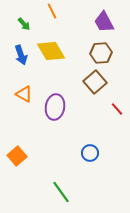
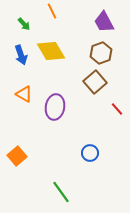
brown hexagon: rotated 15 degrees counterclockwise
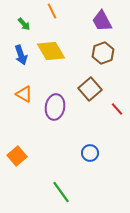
purple trapezoid: moved 2 px left, 1 px up
brown hexagon: moved 2 px right
brown square: moved 5 px left, 7 px down
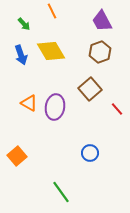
brown hexagon: moved 3 px left, 1 px up
orange triangle: moved 5 px right, 9 px down
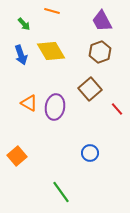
orange line: rotated 49 degrees counterclockwise
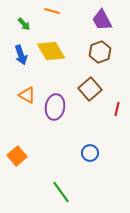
purple trapezoid: moved 1 px up
orange triangle: moved 2 px left, 8 px up
red line: rotated 56 degrees clockwise
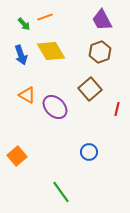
orange line: moved 7 px left, 6 px down; rotated 35 degrees counterclockwise
purple ellipse: rotated 55 degrees counterclockwise
blue circle: moved 1 px left, 1 px up
